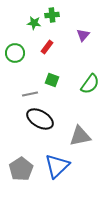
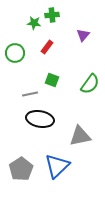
black ellipse: rotated 20 degrees counterclockwise
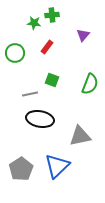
green semicircle: rotated 15 degrees counterclockwise
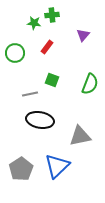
black ellipse: moved 1 px down
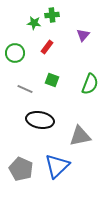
gray line: moved 5 px left, 5 px up; rotated 35 degrees clockwise
gray pentagon: rotated 15 degrees counterclockwise
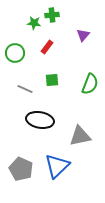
green square: rotated 24 degrees counterclockwise
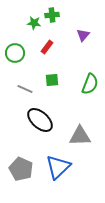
black ellipse: rotated 32 degrees clockwise
gray triangle: rotated 10 degrees clockwise
blue triangle: moved 1 px right, 1 px down
